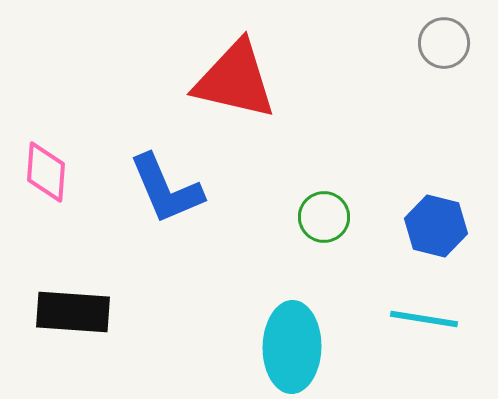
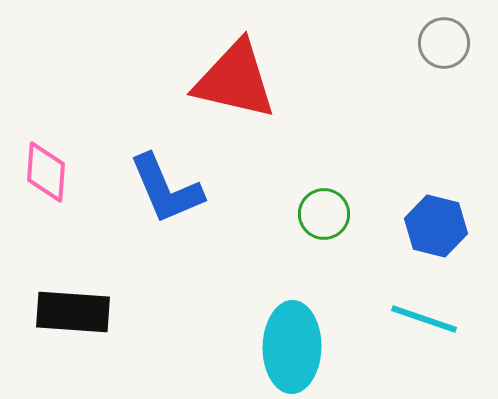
green circle: moved 3 px up
cyan line: rotated 10 degrees clockwise
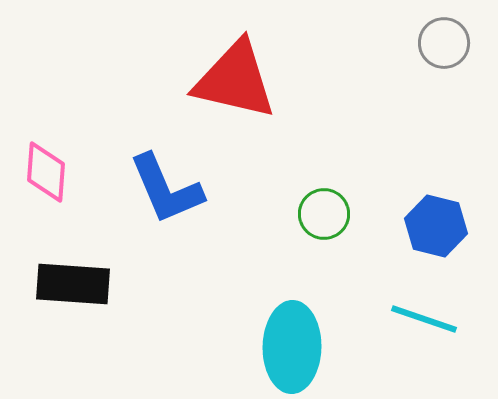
black rectangle: moved 28 px up
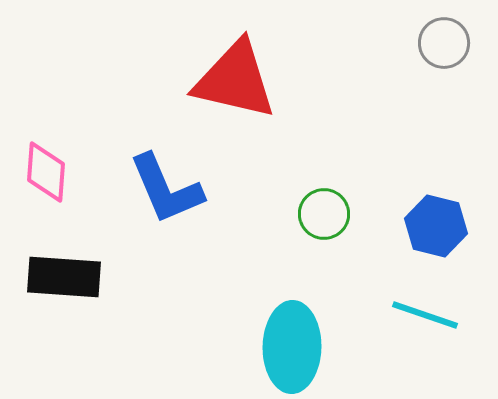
black rectangle: moved 9 px left, 7 px up
cyan line: moved 1 px right, 4 px up
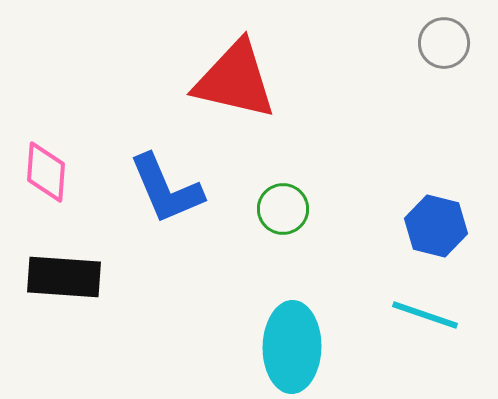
green circle: moved 41 px left, 5 px up
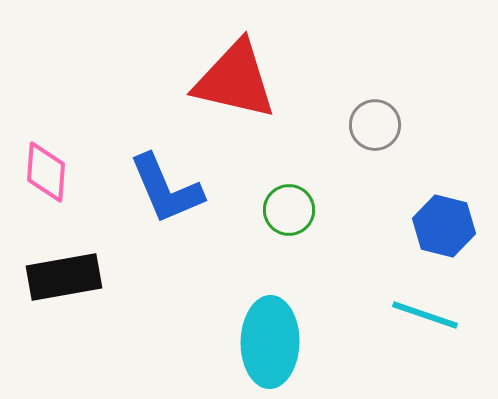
gray circle: moved 69 px left, 82 px down
green circle: moved 6 px right, 1 px down
blue hexagon: moved 8 px right
black rectangle: rotated 14 degrees counterclockwise
cyan ellipse: moved 22 px left, 5 px up
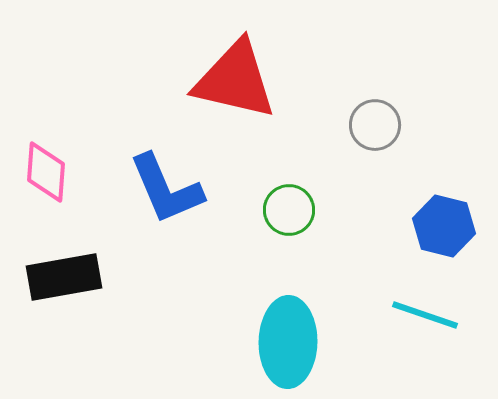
cyan ellipse: moved 18 px right
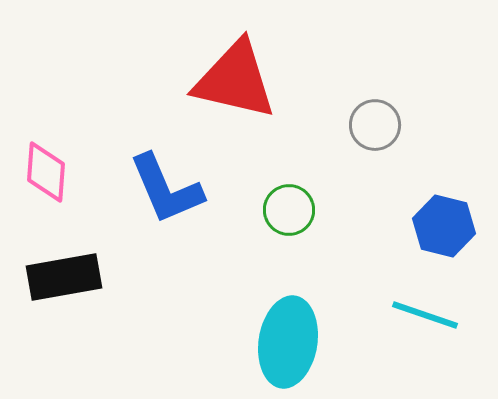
cyan ellipse: rotated 8 degrees clockwise
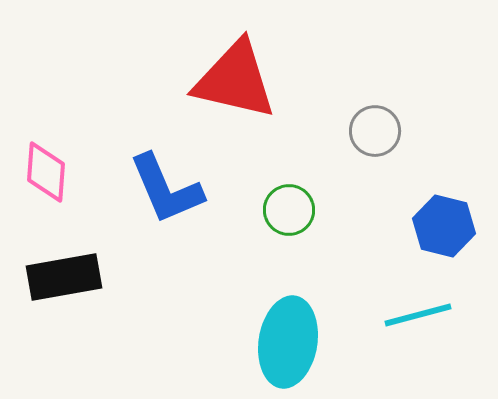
gray circle: moved 6 px down
cyan line: moved 7 px left; rotated 34 degrees counterclockwise
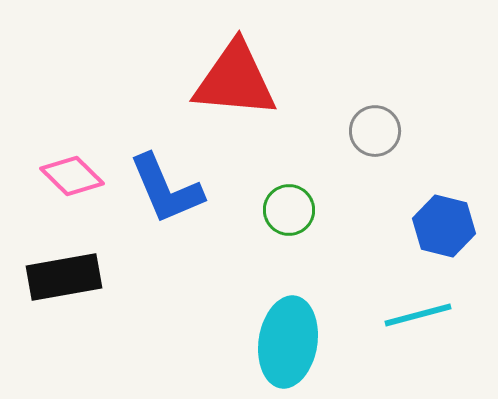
red triangle: rotated 8 degrees counterclockwise
pink diamond: moved 26 px right, 4 px down; rotated 50 degrees counterclockwise
